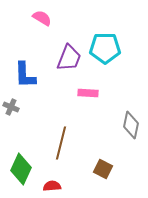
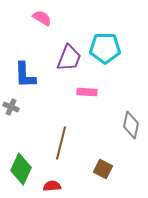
pink rectangle: moved 1 px left, 1 px up
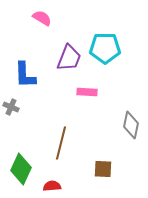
brown square: rotated 24 degrees counterclockwise
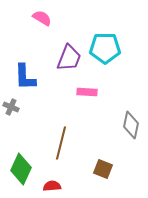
blue L-shape: moved 2 px down
brown square: rotated 18 degrees clockwise
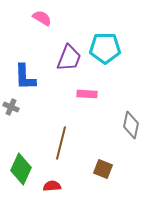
pink rectangle: moved 2 px down
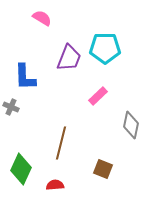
pink rectangle: moved 11 px right, 2 px down; rotated 48 degrees counterclockwise
red semicircle: moved 3 px right, 1 px up
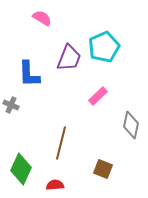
cyan pentagon: moved 1 px left, 1 px up; rotated 24 degrees counterclockwise
blue L-shape: moved 4 px right, 3 px up
gray cross: moved 2 px up
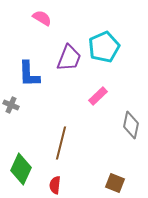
brown square: moved 12 px right, 14 px down
red semicircle: rotated 78 degrees counterclockwise
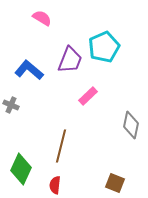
purple trapezoid: moved 1 px right, 2 px down
blue L-shape: moved 4 px up; rotated 132 degrees clockwise
pink rectangle: moved 10 px left
brown line: moved 3 px down
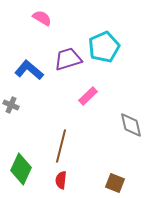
purple trapezoid: moved 2 px left, 1 px up; rotated 128 degrees counterclockwise
gray diamond: rotated 24 degrees counterclockwise
red semicircle: moved 6 px right, 5 px up
